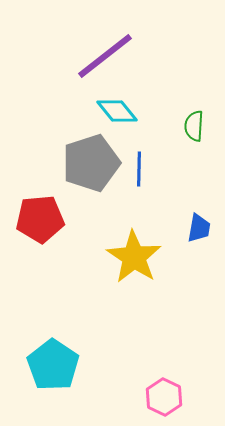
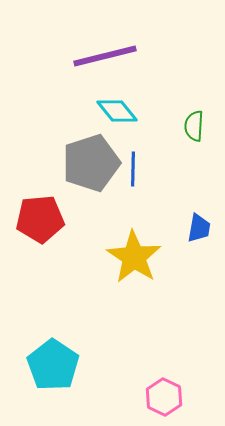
purple line: rotated 24 degrees clockwise
blue line: moved 6 px left
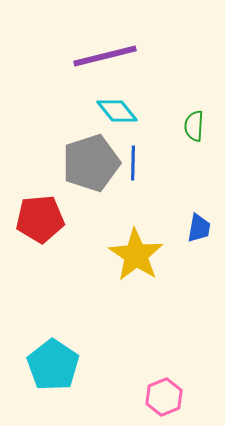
blue line: moved 6 px up
yellow star: moved 2 px right, 2 px up
pink hexagon: rotated 12 degrees clockwise
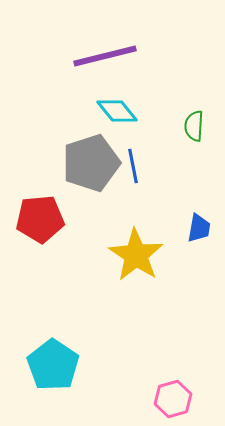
blue line: moved 3 px down; rotated 12 degrees counterclockwise
pink hexagon: moved 9 px right, 2 px down; rotated 6 degrees clockwise
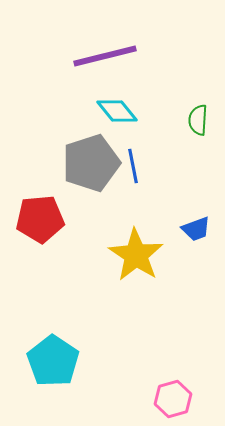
green semicircle: moved 4 px right, 6 px up
blue trapezoid: moved 3 px left, 1 px down; rotated 60 degrees clockwise
cyan pentagon: moved 4 px up
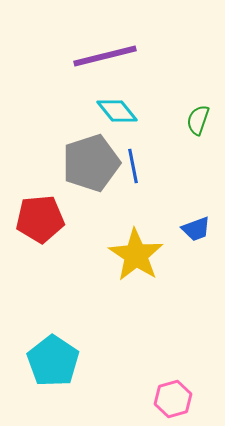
green semicircle: rotated 16 degrees clockwise
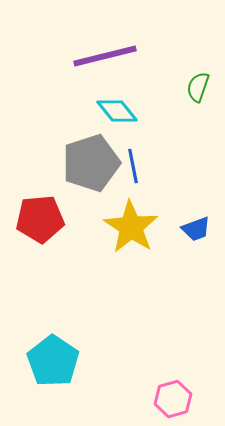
green semicircle: moved 33 px up
yellow star: moved 5 px left, 28 px up
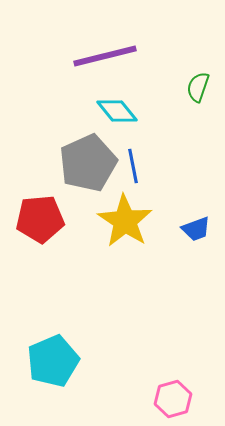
gray pentagon: moved 3 px left; rotated 6 degrees counterclockwise
yellow star: moved 6 px left, 6 px up
cyan pentagon: rotated 15 degrees clockwise
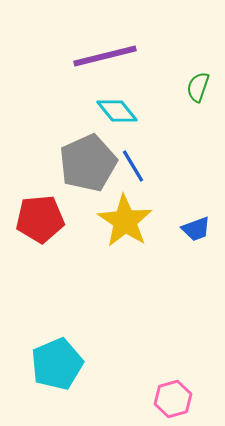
blue line: rotated 20 degrees counterclockwise
cyan pentagon: moved 4 px right, 3 px down
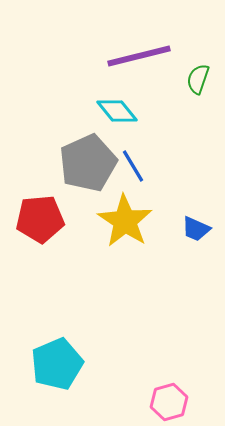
purple line: moved 34 px right
green semicircle: moved 8 px up
blue trapezoid: rotated 44 degrees clockwise
pink hexagon: moved 4 px left, 3 px down
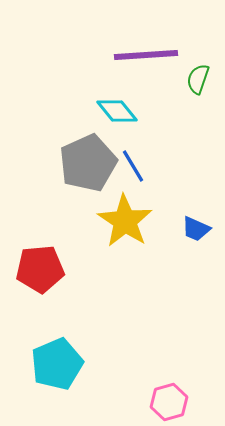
purple line: moved 7 px right, 1 px up; rotated 10 degrees clockwise
red pentagon: moved 50 px down
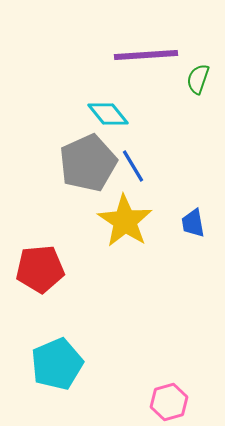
cyan diamond: moved 9 px left, 3 px down
blue trapezoid: moved 3 px left, 6 px up; rotated 56 degrees clockwise
